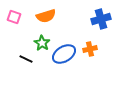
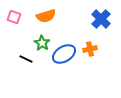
blue cross: rotated 30 degrees counterclockwise
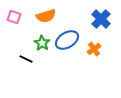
orange cross: moved 4 px right; rotated 24 degrees counterclockwise
blue ellipse: moved 3 px right, 14 px up
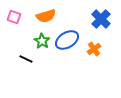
green star: moved 2 px up
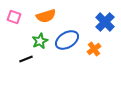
blue cross: moved 4 px right, 3 px down
green star: moved 2 px left; rotated 14 degrees clockwise
black line: rotated 48 degrees counterclockwise
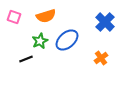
blue ellipse: rotated 10 degrees counterclockwise
orange cross: moved 7 px right, 9 px down
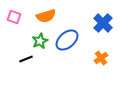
blue cross: moved 2 px left, 1 px down
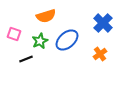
pink square: moved 17 px down
orange cross: moved 1 px left, 4 px up
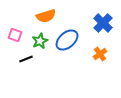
pink square: moved 1 px right, 1 px down
